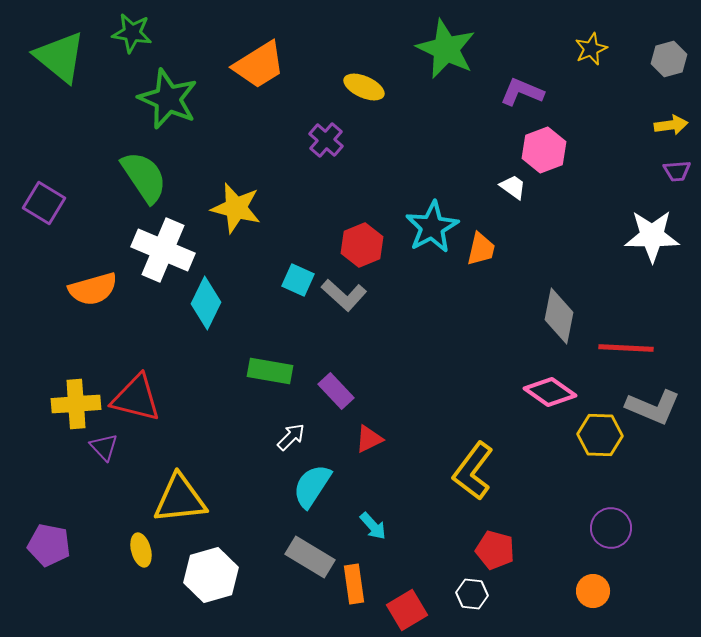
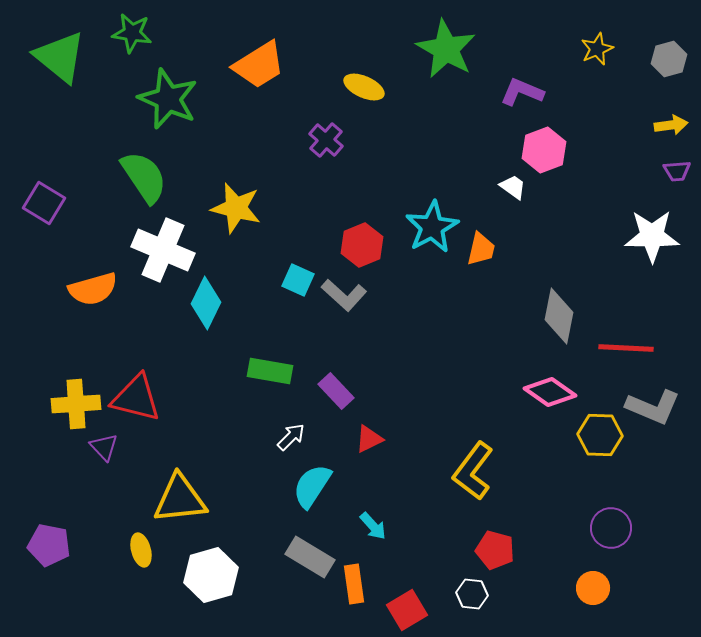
green star at (446, 49): rotated 4 degrees clockwise
yellow star at (591, 49): moved 6 px right
orange circle at (593, 591): moved 3 px up
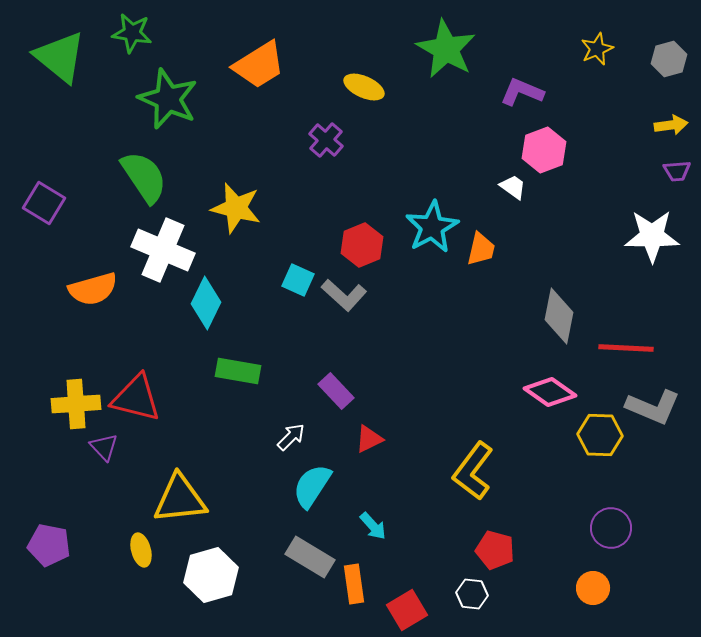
green rectangle at (270, 371): moved 32 px left
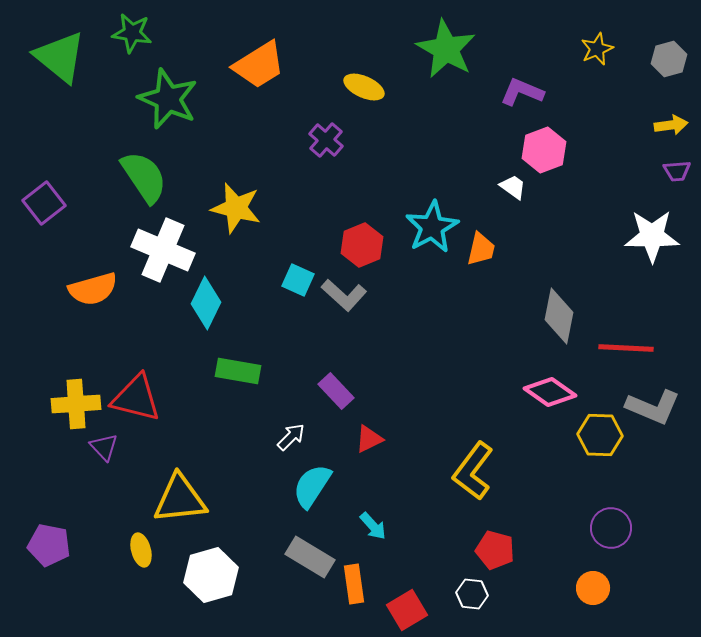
purple square at (44, 203): rotated 21 degrees clockwise
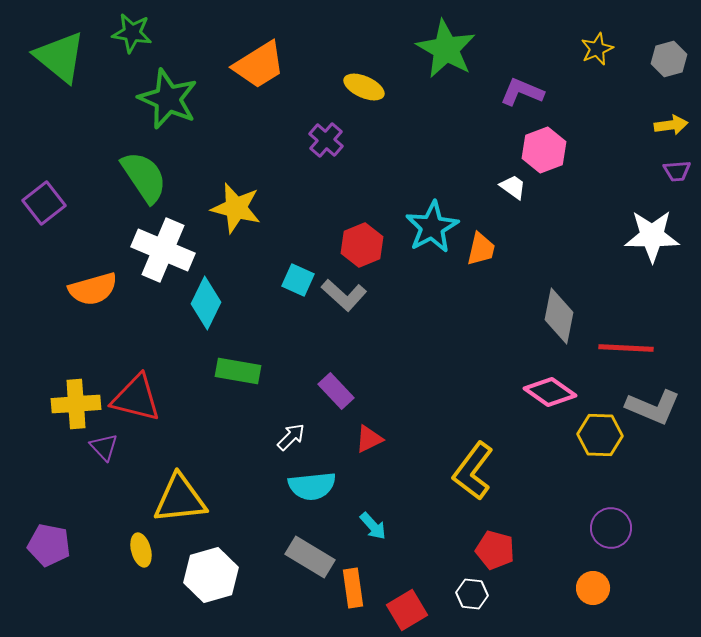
cyan semicircle at (312, 486): rotated 129 degrees counterclockwise
orange rectangle at (354, 584): moved 1 px left, 4 px down
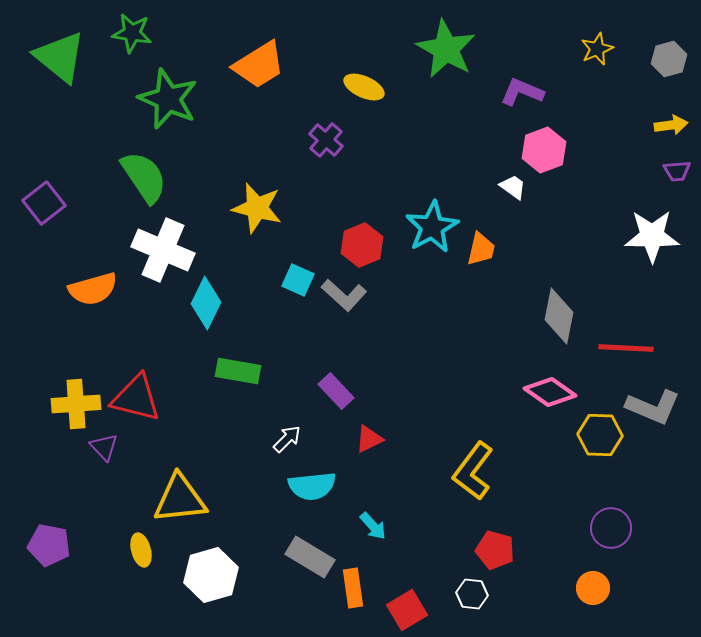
yellow star at (236, 208): moved 21 px right
white arrow at (291, 437): moved 4 px left, 2 px down
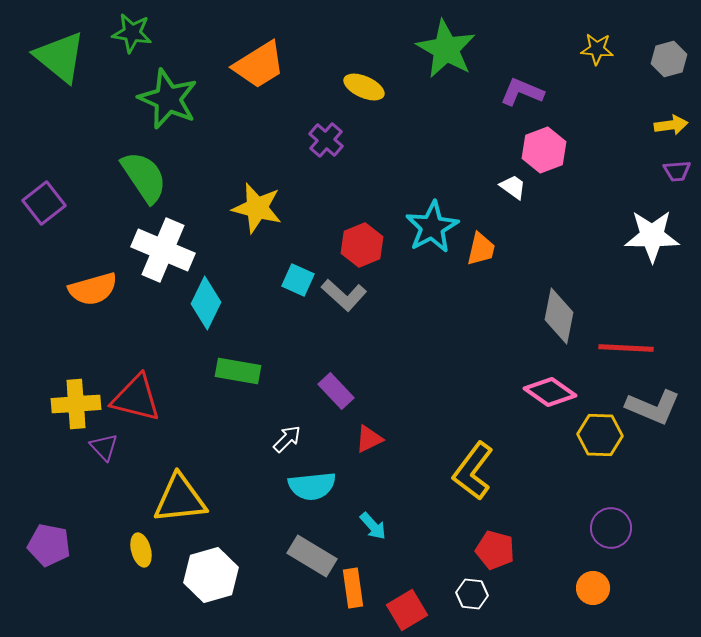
yellow star at (597, 49): rotated 28 degrees clockwise
gray rectangle at (310, 557): moved 2 px right, 1 px up
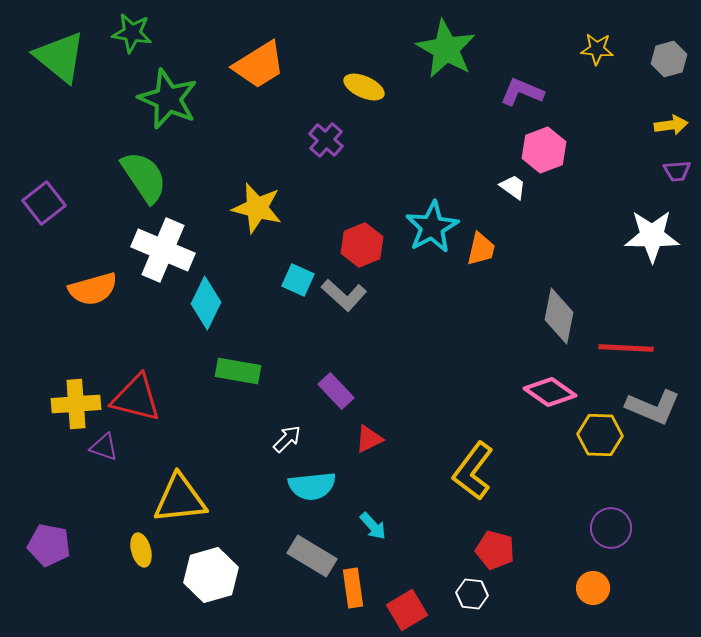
purple triangle at (104, 447): rotated 28 degrees counterclockwise
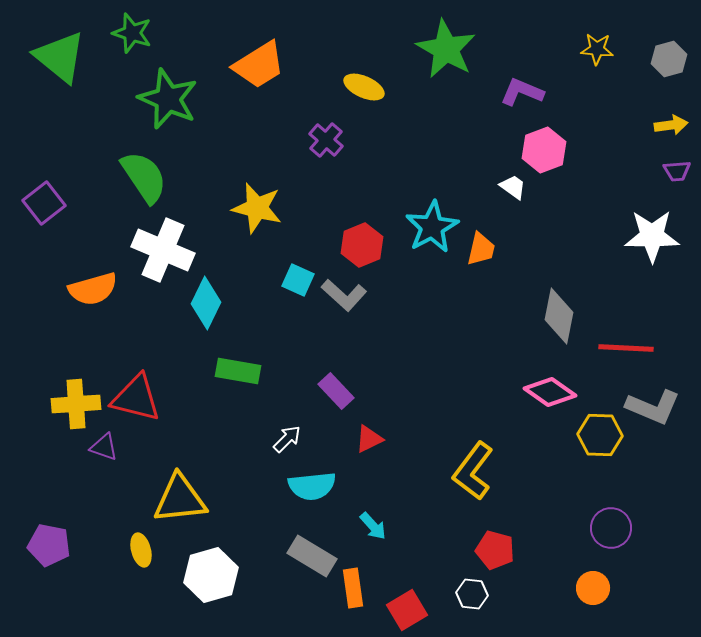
green star at (132, 33): rotated 9 degrees clockwise
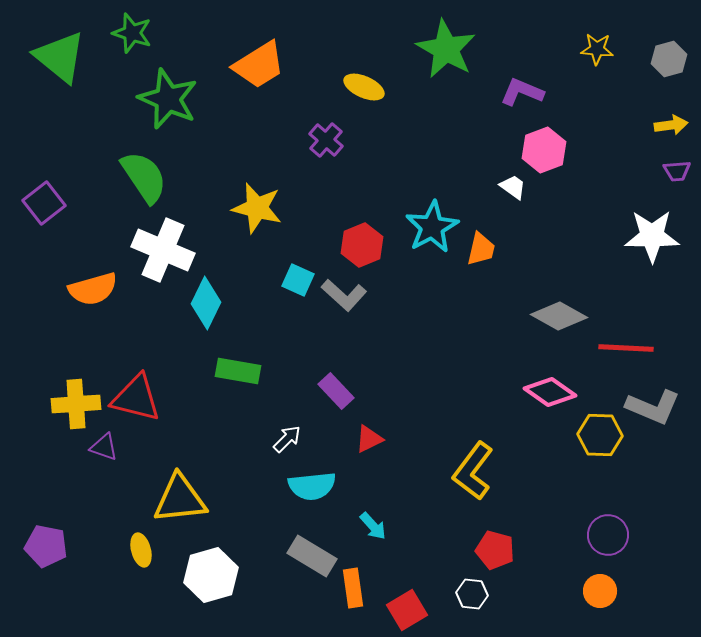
gray diamond at (559, 316): rotated 72 degrees counterclockwise
purple circle at (611, 528): moved 3 px left, 7 px down
purple pentagon at (49, 545): moved 3 px left, 1 px down
orange circle at (593, 588): moved 7 px right, 3 px down
